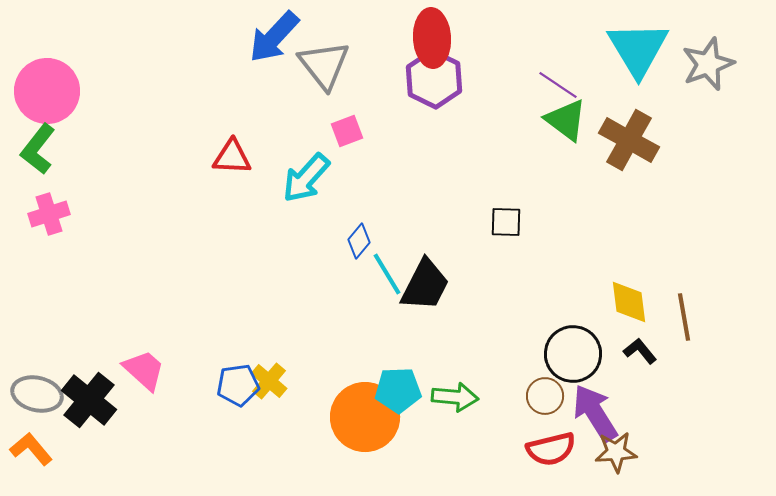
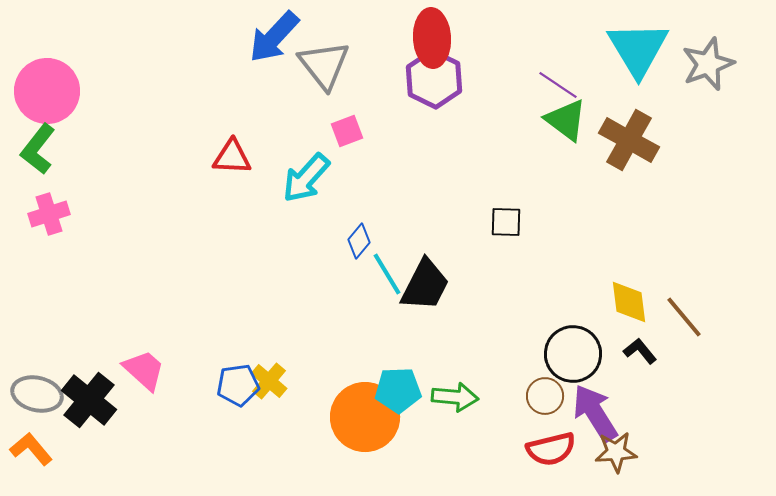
brown line: rotated 30 degrees counterclockwise
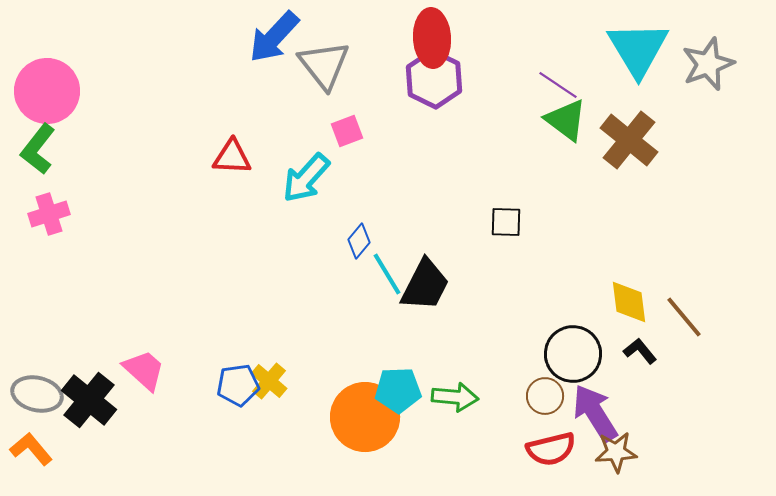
brown cross: rotated 10 degrees clockwise
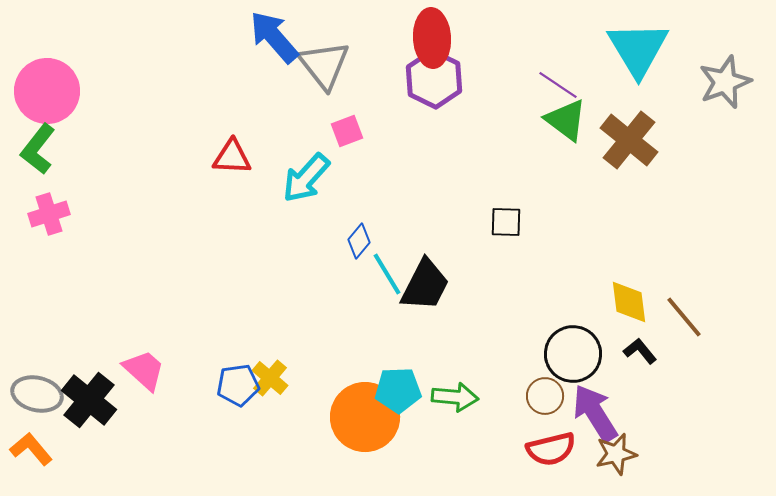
blue arrow: rotated 96 degrees clockwise
gray star: moved 17 px right, 18 px down
yellow cross: moved 1 px right, 3 px up
brown star: moved 2 px down; rotated 9 degrees counterclockwise
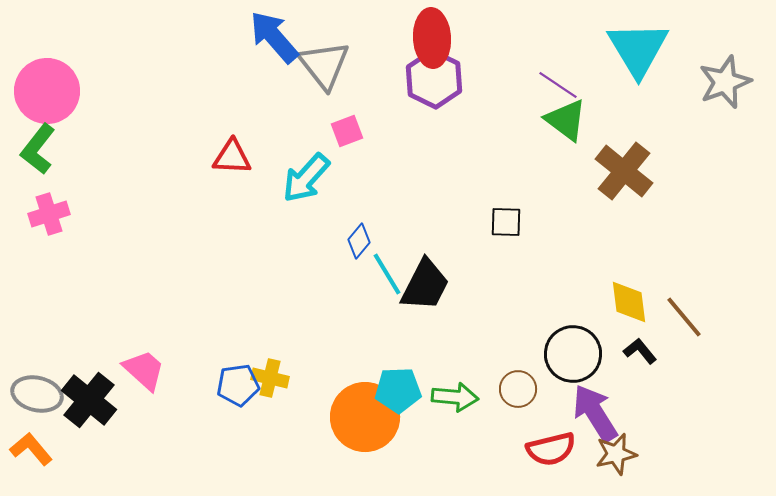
brown cross: moved 5 px left, 31 px down
yellow cross: rotated 27 degrees counterclockwise
brown circle: moved 27 px left, 7 px up
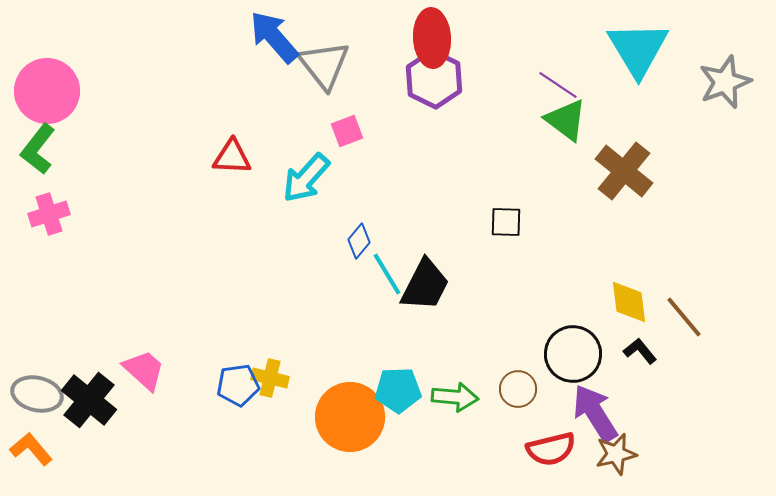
orange circle: moved 15 px left
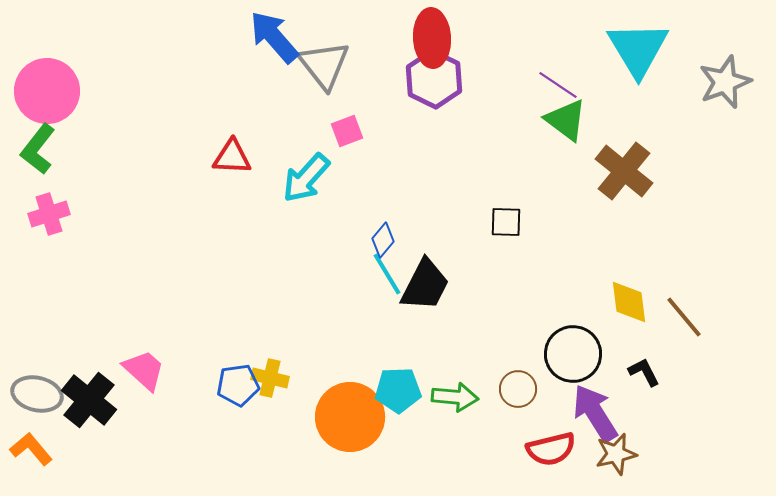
blue diamond: moved 24 px right, 1 px up
black L-shape: moved 4 px right, 21 px down; rotated 12 degrees clockwise
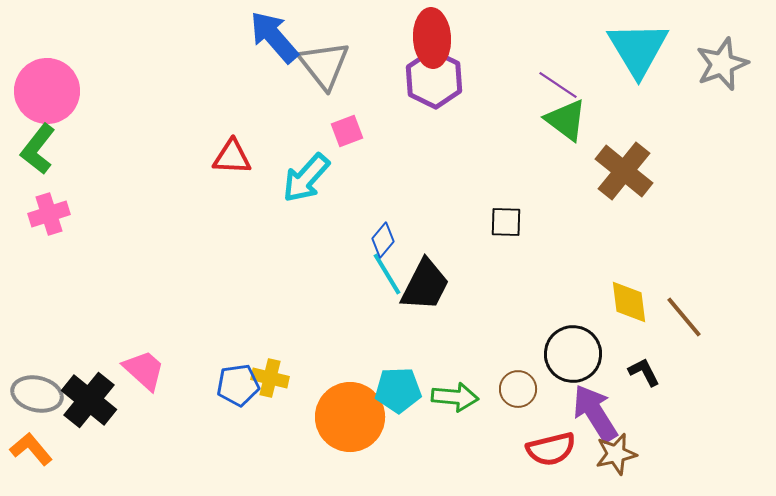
gray star: moved 3 px left, 18 px up
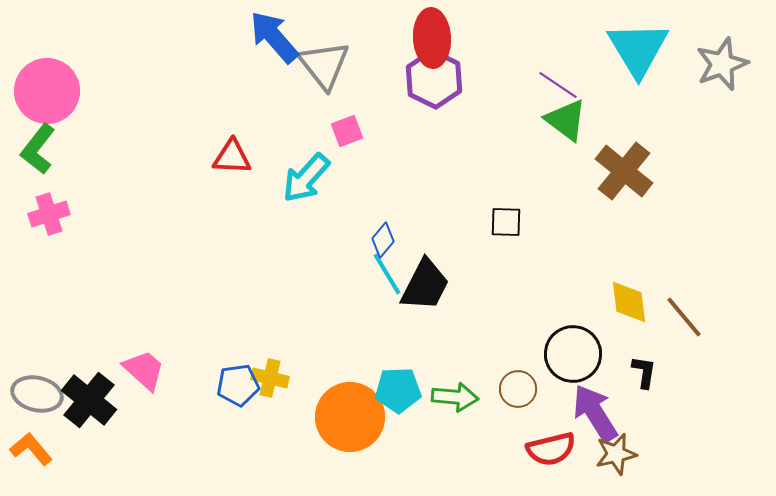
black L-shape: rotated 36 degrees clockwise
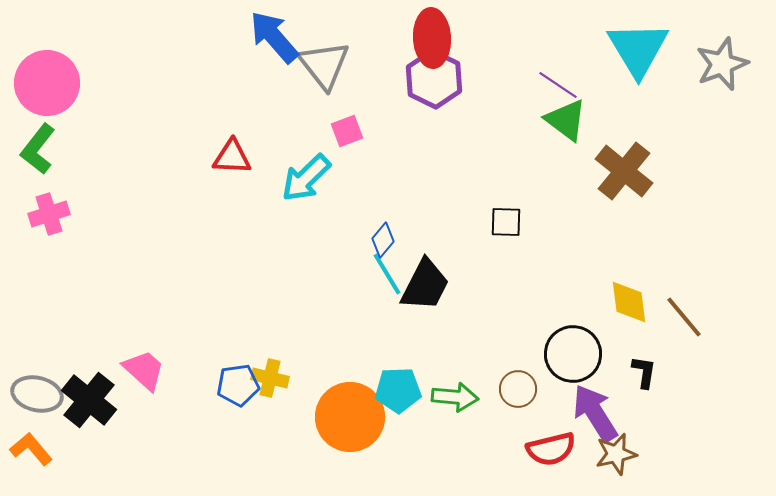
pink circle: moved 8 px up
cyan arrow: rotated 4 degrees clockwise
